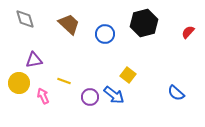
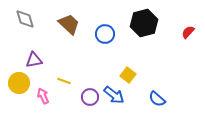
blue semicircle: moved 19 px left, 6 px down
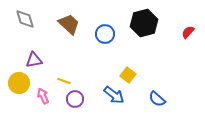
purple circle: moved 15 px left, 2 px down
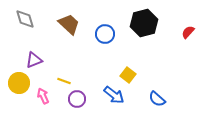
purple triangle: rotated 12 degrees counterclockwise
purple circle: moved 2 px right
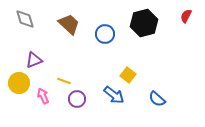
red semicircle: moved 2 px left, 16 px up; rotated 16 degrees counterclockwise
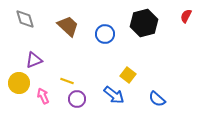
brown trapezoid: moved 1 px left, 2 px down
yellow line: moved 3 px right
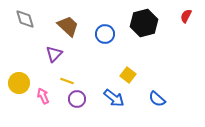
purple triangle: moved 20 px right, 6 px up; rotated 24 degrees counterclockwise
blue arrow: moved 3 px down
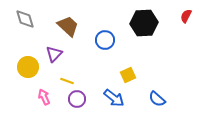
black hexagon: rotated 12 degrees clockwise
blue circle: moved 6 px down
yellow square: rotated 28 degrees clockwise
yellow circle: moved 9 px right, 16 px up
pink arrow: moved 1 px right, 1 px down
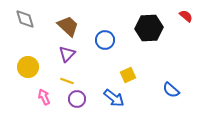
red semicircle: rotated 104 degrees clockwise
black hexagon: moved 5 px right, 5 px down
purple triangle: moved 13 px right
blue semicircle: moved 14 px right, 9 px up
